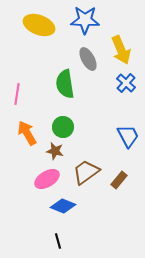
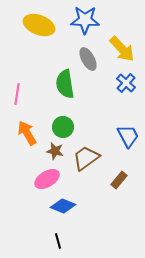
yellow arrow: moved 1 px right, 1 px up; rotated 20 degrees counterclockwise
brown trapezoid: moved 14 px up
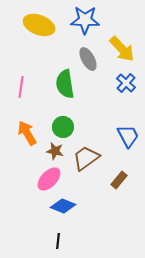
pink line: moved 4 px right, 7 px up
pink ellipse: moved 2 px right; rotated 15 degrees counterclockwise
black line: rotated 21 degrees clockwise
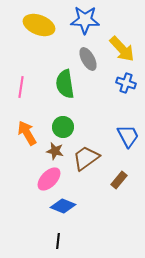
blue cross: rotated 24 degrees counterclockwise
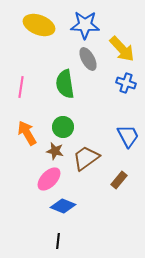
blue star: moved 5 px down
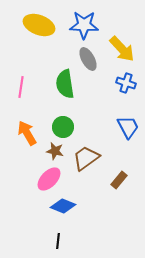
blue star: moved 1 px left
blue trapezoid: moved 9 px up
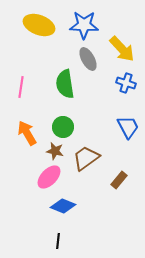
pink ellipse: moved 2 px up
